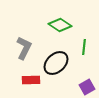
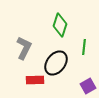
green diamond: rotated 75 degrees clockwise
black ellipse: rotated 10 degrees counterclockwise
red rectangle: moved 4 px right
purple square: moved 1 px right, 1 px up
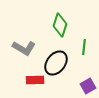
gray L-shape: rotated 95 degrees clockwise
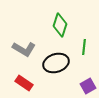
gray L-shape: moved 1 px down
black ellipse: rotated 35 degrees clockwise
red rectangle: moved 11 px left, 3 px down; rotated 36 degrees clockwise
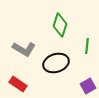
green line: moved 3 px right, 1 px up
red rectangle: moved 6 px left, 1 px down
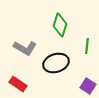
gray L-shape: moved 1 px right, 1 px up
purple square: rotated 28 degrees counterclockwise
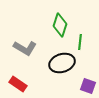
green line: moved 7 px left, 4 px up
black ellipse: moved 6 px right
purple square: rotated 14 degrees counterclockwise
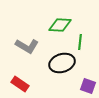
green diamond: rotated 75 degrees clockwise
gray L-shape: moved 2 px right, 2 px up
red rectangle: moved 2 px right
